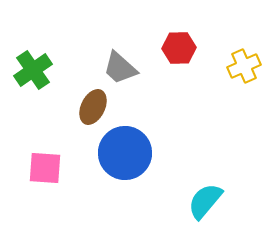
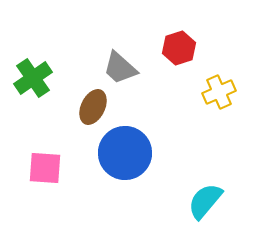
red hexagon: rotated 16 degrees counterclockwise
yellow cross: moved 25 px left, 26 px down
green cross: moved 8 px down
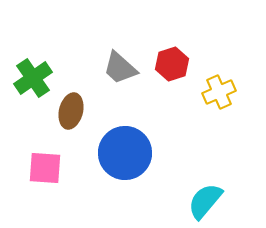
red hexagon: moved 7 px left, 16 px down
brown ellipse: moved 22 px left, 4 px down; rotated 12 degrees counterclockwise
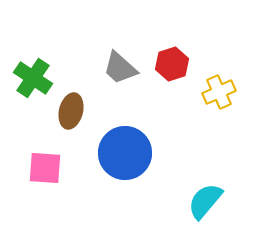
green cross: rotated 21 degrees counterclockwise
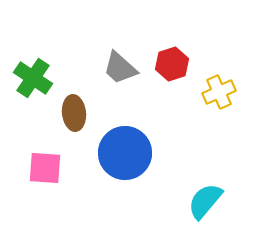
brown ellipse: moved 3 px right, 2 px down; rotated 20 degrees counterclockwise
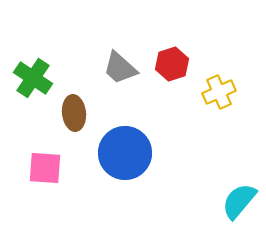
cyan semicircle: moved 34 px right
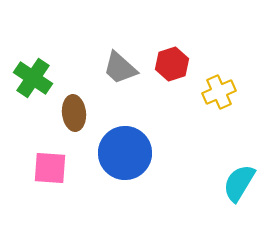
pink square: moved 5 px right
cyan semicircle: moved 18 px up; rotated 9 degrees counterclockwise
